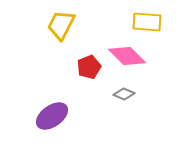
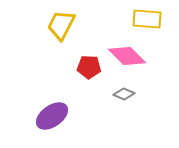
yellow rectangle: moved 3 px up
red pentagon: rotated 25 degrees clockwise
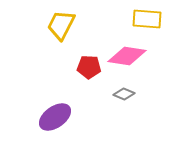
pink diamond: rotated 36 degrees counterclockwise
purple ellipse: moved 3 px right, 1 px down
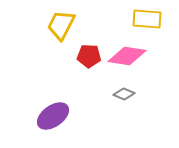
red pentagon: moved 11 px up
purple ellipse: moved 2 px left, 1 px up
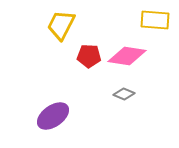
yellow rectangle: moved 8 px right, 1 px down
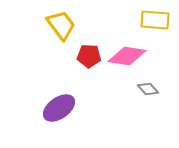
yellow trapezoid: rotated 116 degrees clockwise
gray diamond: moved 24 px right, 5 px up; rotated 25 degrees clockwise
purple ellipse: moved 6 px right, 8 px up
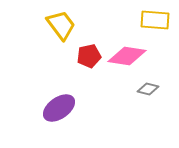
red pentagon: rotated 15 degrees counterclockwise
gray diamond: rotated 35 degrees counterclockwise
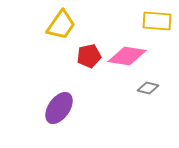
yellow rectangle: moved 2 px right, 1 px down
yellow trapezoid: rotated 72 degrees clockwise
gray diamond: moved 1 px up
purple ellipse: rotated 20 degrees counterclockwise
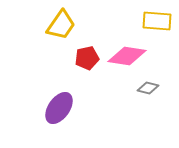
red pentagon: moved 2 px left, 2 px down
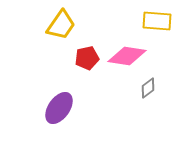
gray diamond: rotated 50 degrees counterclockwise
